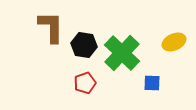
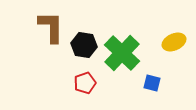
blue square: rotated 12 degrees clockwise
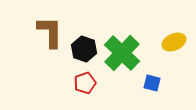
brown L-shape: moved 1 px left, 5 px down
black hexagon: moved 4 px down; rotated 10 degrees clockwise
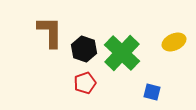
blue square: moved 9 px down
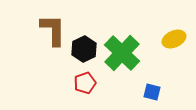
brown L-shape: moved 3 px right, 2 px up
yellow ellipse: moved 3 px up
black hexagon: rotated 15 degrees clockwise
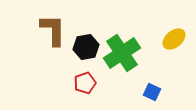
yellow ellipse: rotated 15 degrees counterclockwise
black hexagon: moved 2 px right, 2 px up; rotated 15 degrees clockwise
green cross: rotated 12 degrees clockwise
blue square: rotated 12 degrees clockwise
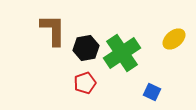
black hexagon: moved 1 px down
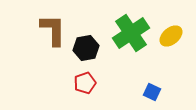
yellow ellipse: moved 3 px left, 3 px up
green cross: moved 9 px right, 20 px up
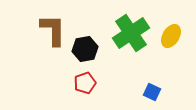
yellow ellipse: rotated 20 degrees counterclockwise
black hexagon: moved 1 px left, 1 px down
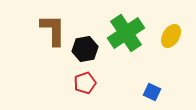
green cross: moved 5 px left
